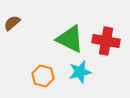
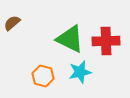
red cross: rotated 12 degrees counterclockwise
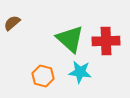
green triangle: rotated 16 degrees clockwise
cyan star: rotated 20 degrees clockwise
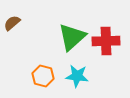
green triangle: moved 2 px right, 2 px up; rotated 36 degrees clockwise
cyan star: moved 3 px left, 4 px down
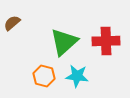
green triangle: moved 8 px left, 5 px down
orange hexagon: moved 1 px right
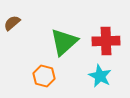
cyan star: moved 23 px right; rotated 20 degrees clockwise
